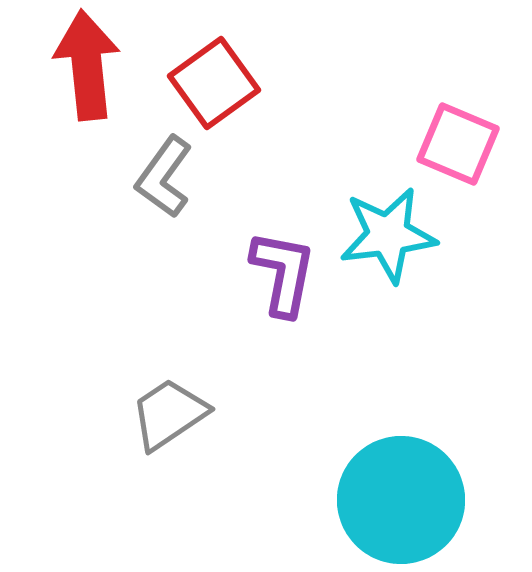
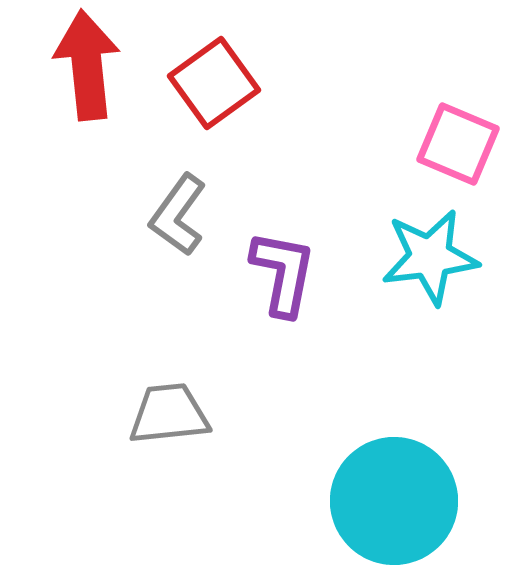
gray L-shape: moved 14 px right, 38 px down
cyan star: moved 42 px right, 22 px down
gray trapezoid: rotated 28 degrees clockwise
cyan circle: moved 7 px left, 1 px down
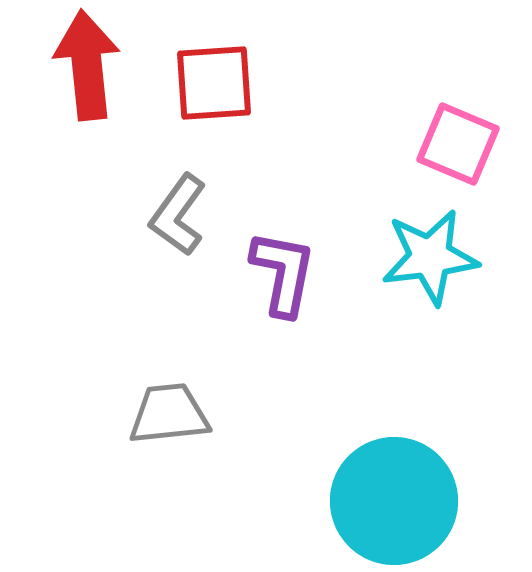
red square: rotated 32 degrees clockwise
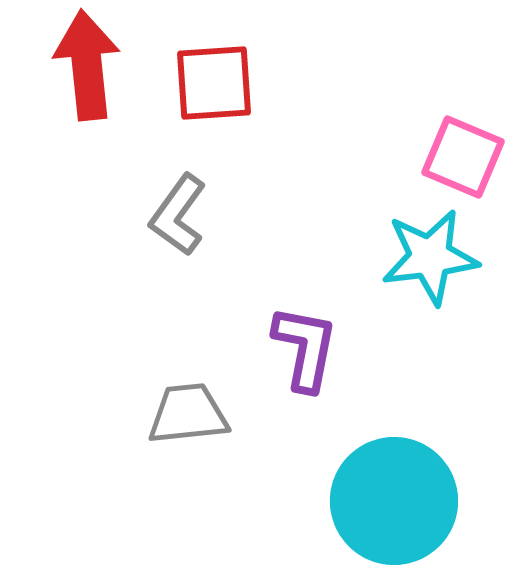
pink square: moved 5 px right, 13 px down
purple L-shape: moved 22 px right, 75 px down
gray trapezoid: moved 19 px right
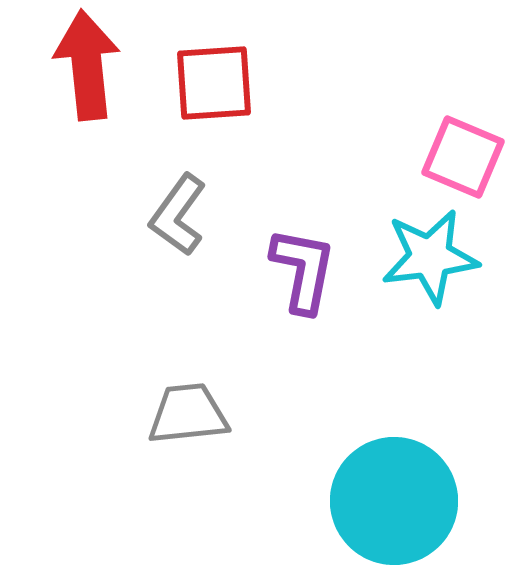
purple L-shape: moved 2 px left, 78 px up
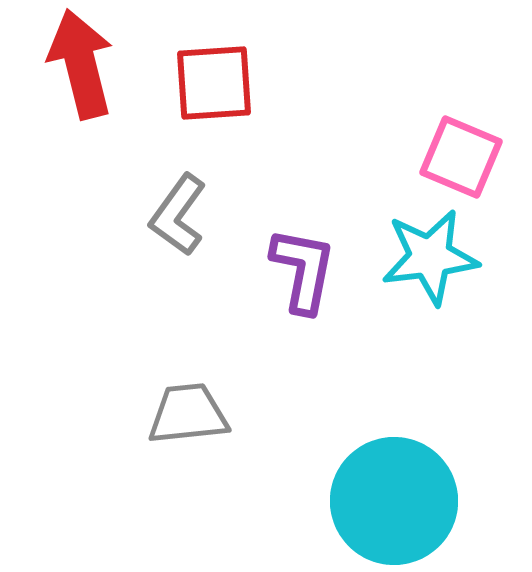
red arrow: moved 6 px left, 1 px up; rotated 8 degrees counterclockwise
pink square: moved 2 px left
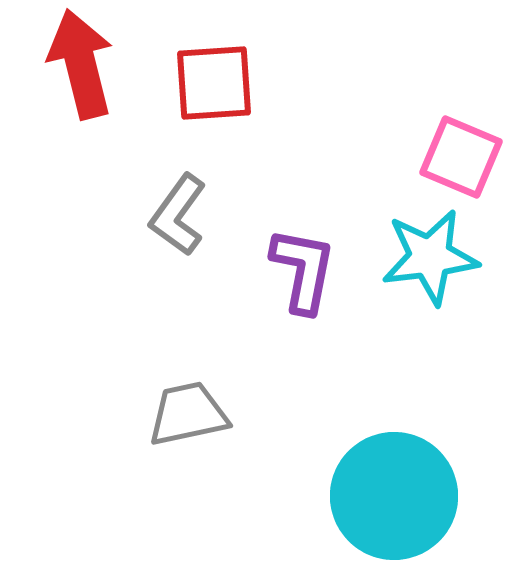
gray trapezoid: rotated 6 degrees counterclockwise
cyan circle: moved 5 px up
